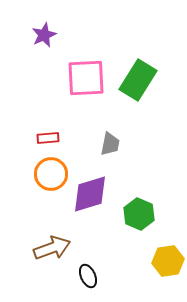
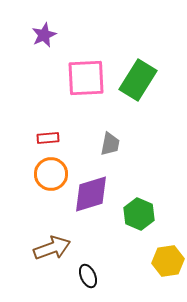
purple diamond: moved 1 px right
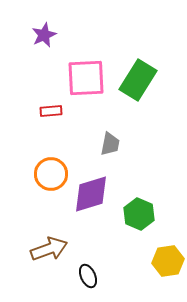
red rectangle: moved 3 px right, 27 px up
brown arrow: moved 3 px left, 1 px down
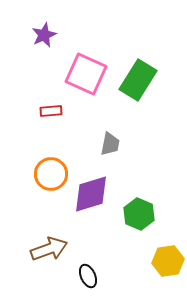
pink square: moved 4 px up; rotated 27 degrees clockwise
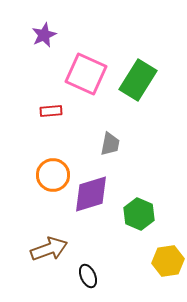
orange circle: moved 2 px right, 1 px down
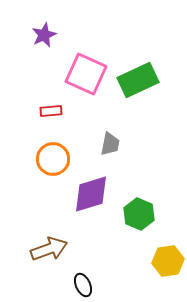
green rectangle: rotated 33 degrees clockwise
orange circle: moved 16 px up
black ellipse: moved 5 px left, 9 px down
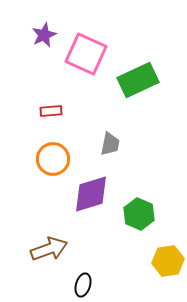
pink square: moved 20 px up
black ellipse: rotated 40 degrees clockwise
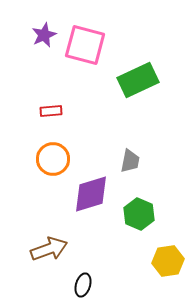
pink square: moved 1 px left, 9 px up; rotated 9 degrees counterclockwise
gray trapezoid: moved 20 px right, 17 px down
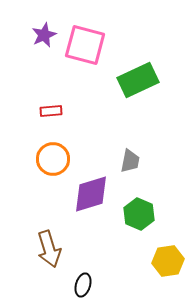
brown arrow: rotated 93 degrees clockwise
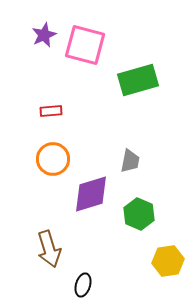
green rectangle: rotated 9 degrees clockwise
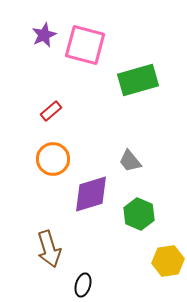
red rectangle: rotated 35 degrees counterclockwise
gray trapezoid: rotated 130 degrees clockwise
